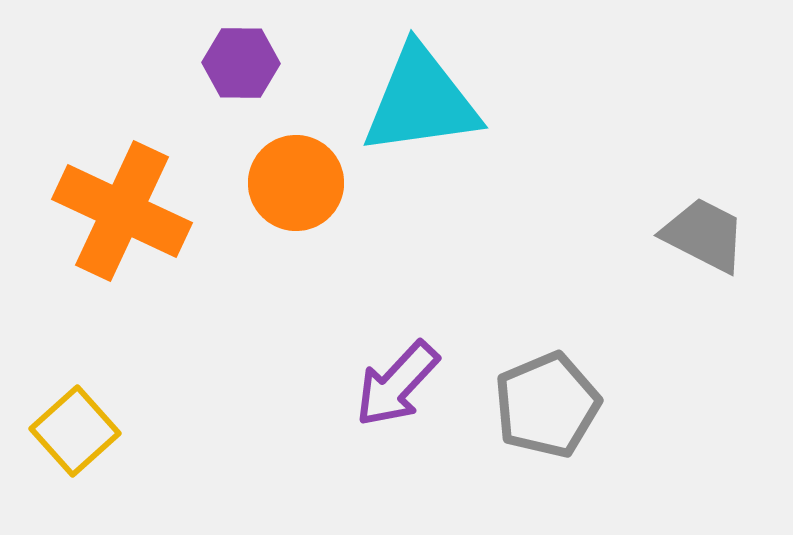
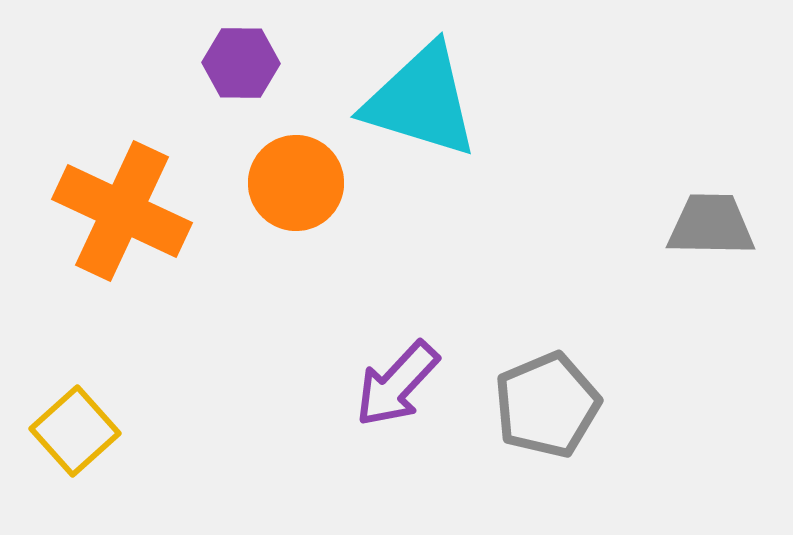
cyan triangle: rotated 25 degrees clockwise
gray trapezoid: moved 7 px right, 10 px up; rotated 26 degrees counterclockwise
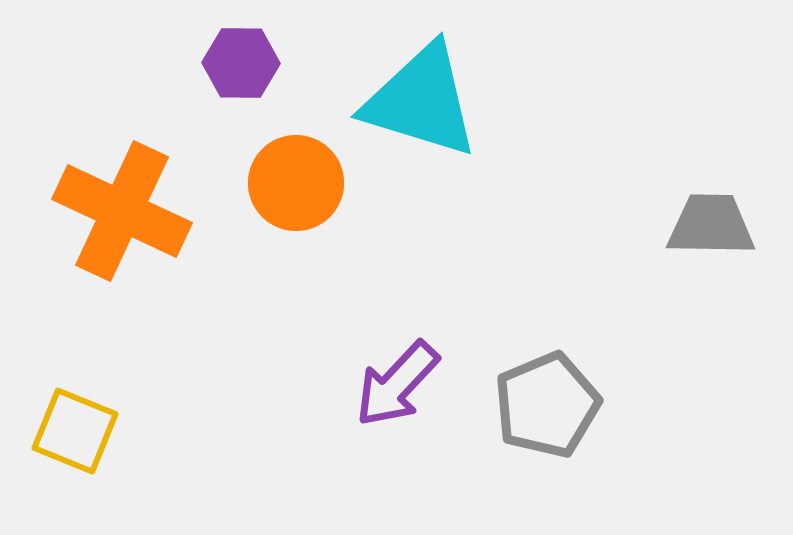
yellow square: rotated 26 degrees counterclockwise
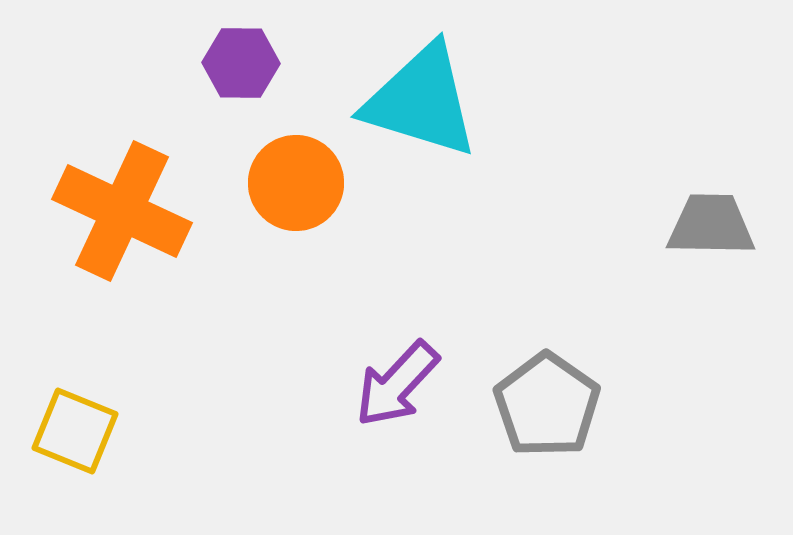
gray pentagon: rotated 14 degrees counterclockwise
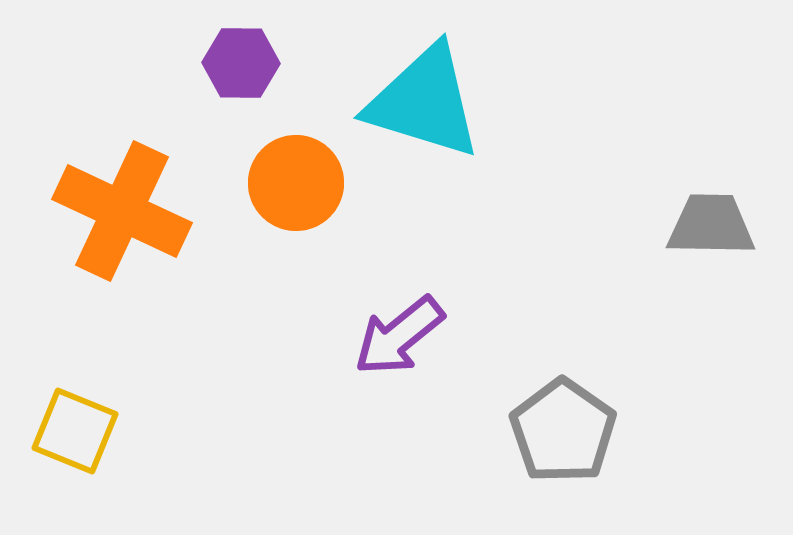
cyan triangle: moved 3 px right, 1 px down
purple arrow: moved 2 px right, 48 px up; rotated 8 degrees clockwise
gray pentagon: moved 16 px right, 26 px down
